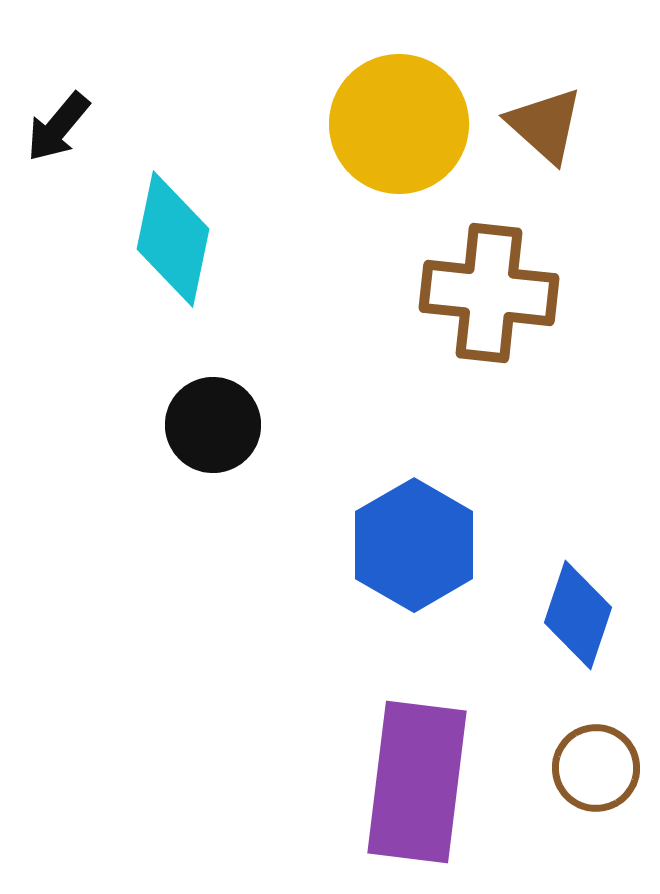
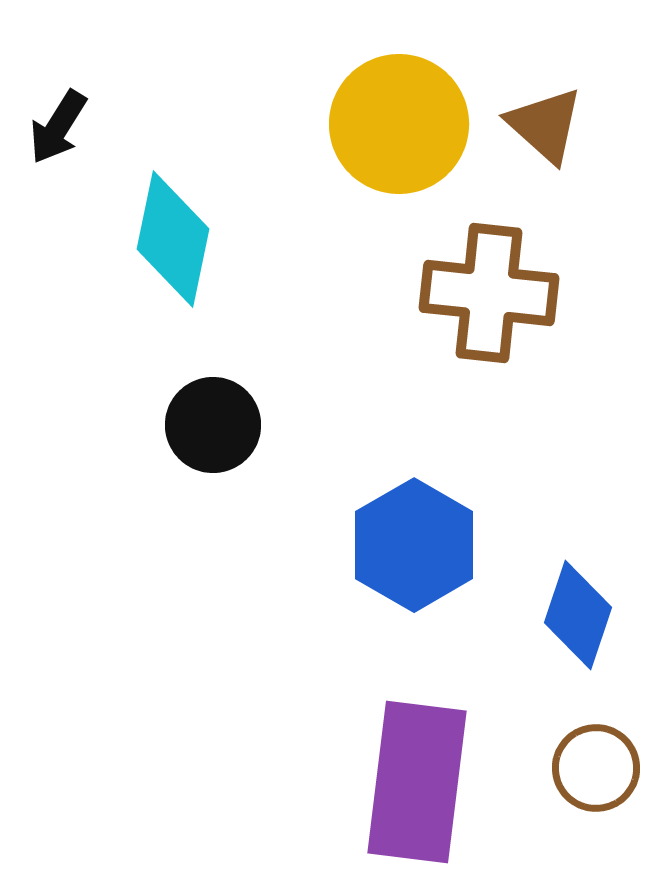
black arrow: rotated 8 degrees counterclockwise
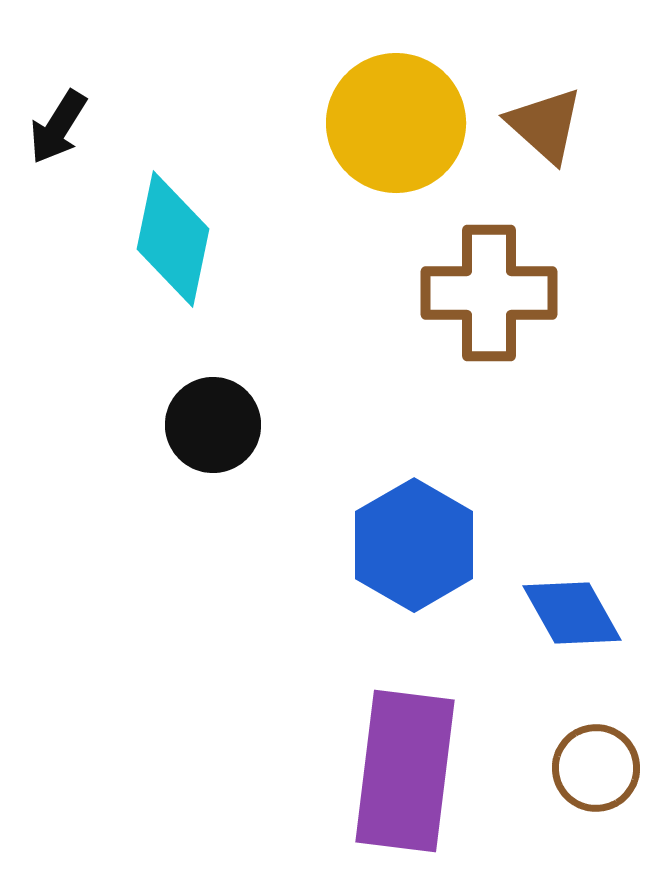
yellow circle: moved 3 px left, 1 px up
brown cross: rotated 6 degrees counterclockwise
blue diamond: moved 6 px left, 2 px up; rotated 48 degrees counterclockwise
purple rectangle: moved 12 px left, 11 px up
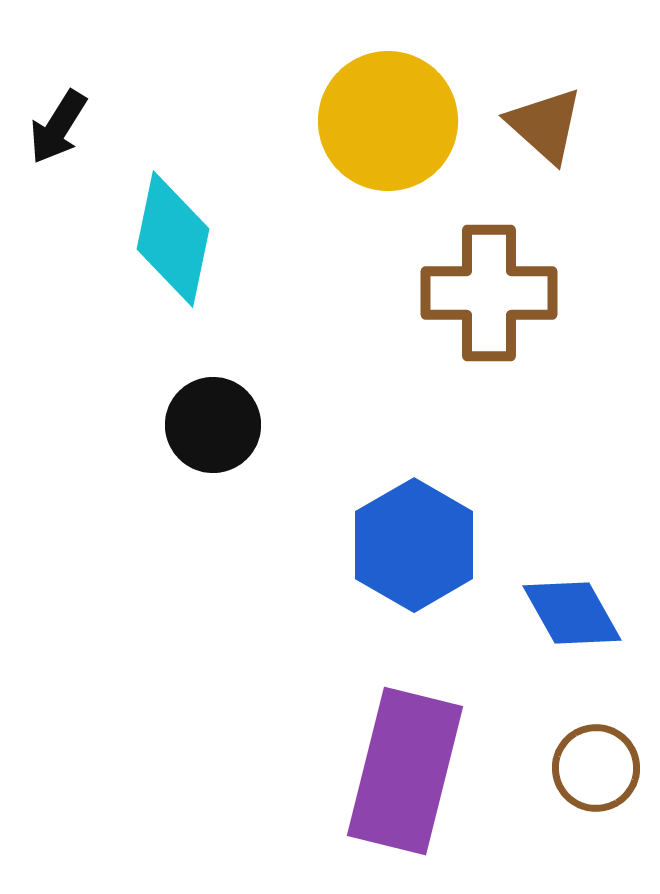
yellow circle: moved 8 px left, 2 px up
purple rectangle: rotated 7 degrees clockwise
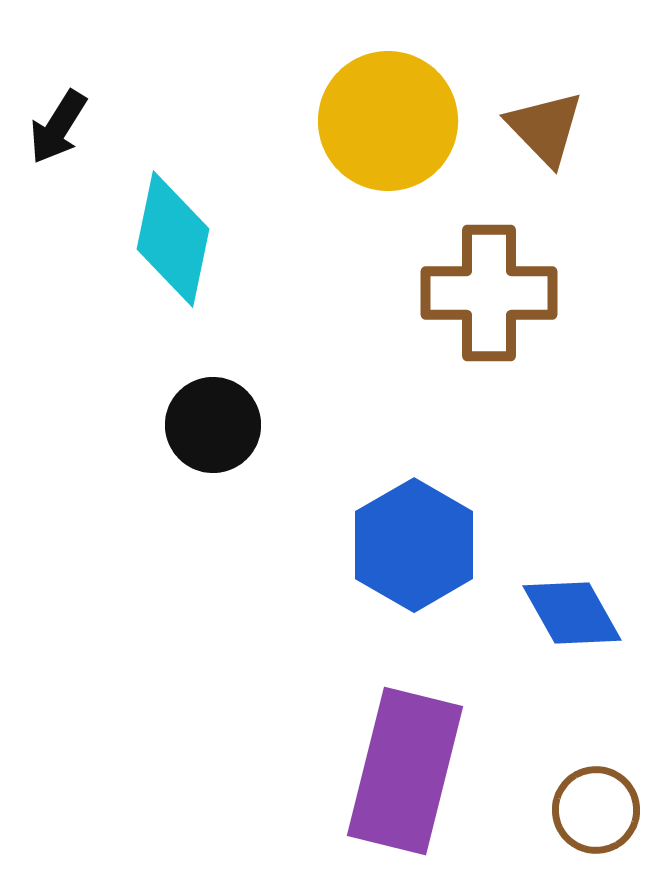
brown triangle: moved 3 px down; rotated 4 degrees clockwise
brown circle: moved 42 px down
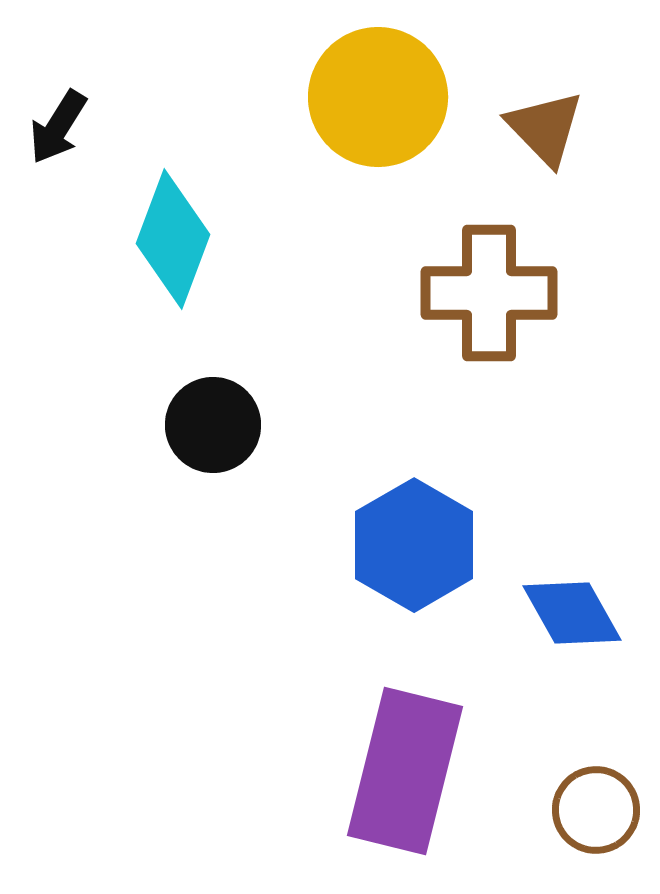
yellow circle: moved 10 px left, 24 px up
cyan diamond: rotated 9 degrees clockwise
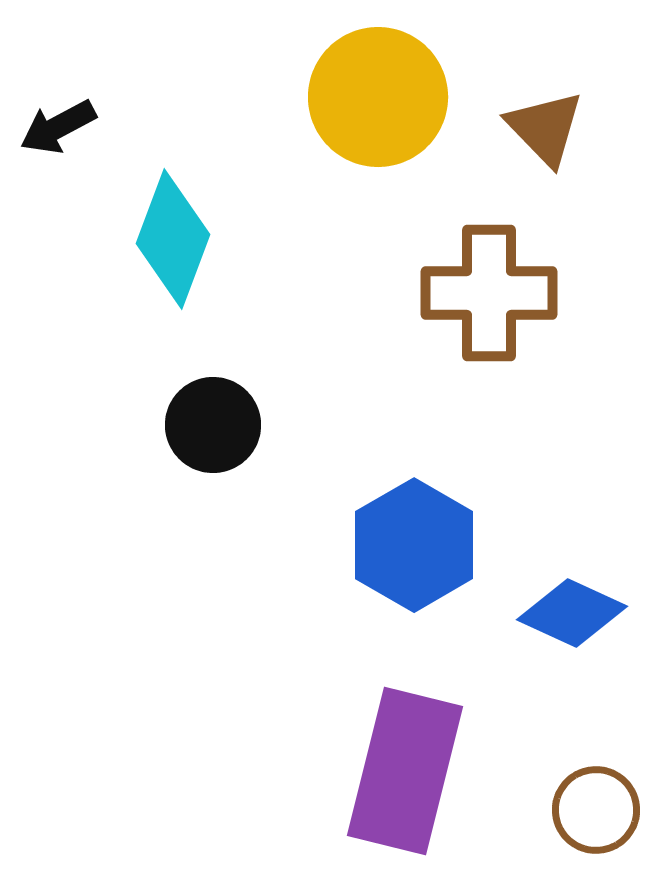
black arrow: rotated 30 degrees clockwise
blue diamond: rotated 36 degrees counterclockwise
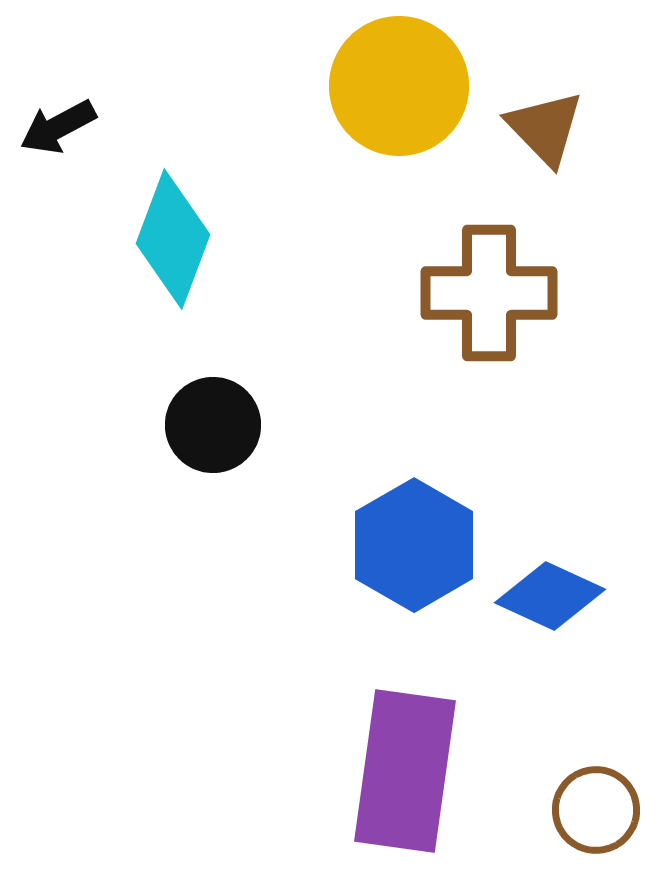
yellow circle: moved 21 px right, 11 px up
blue diamond: moved 22 px left, 17 px up
purple rectangle: rotated 6 degrees counterclockwise
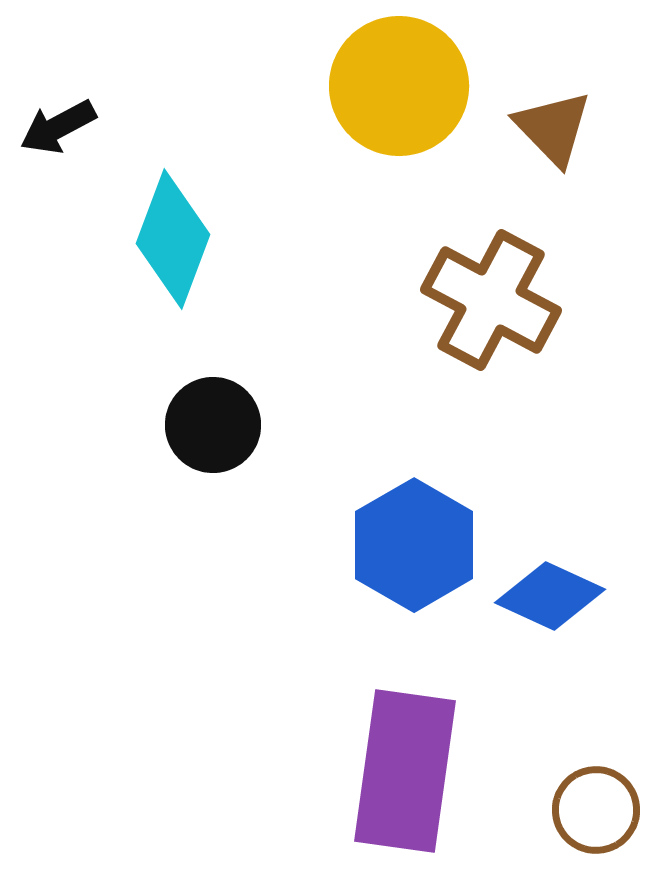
brown triangle: moved 8 px right
brown cross: moved 2 px right, 7 px down; rotated 28 degrees clockwise
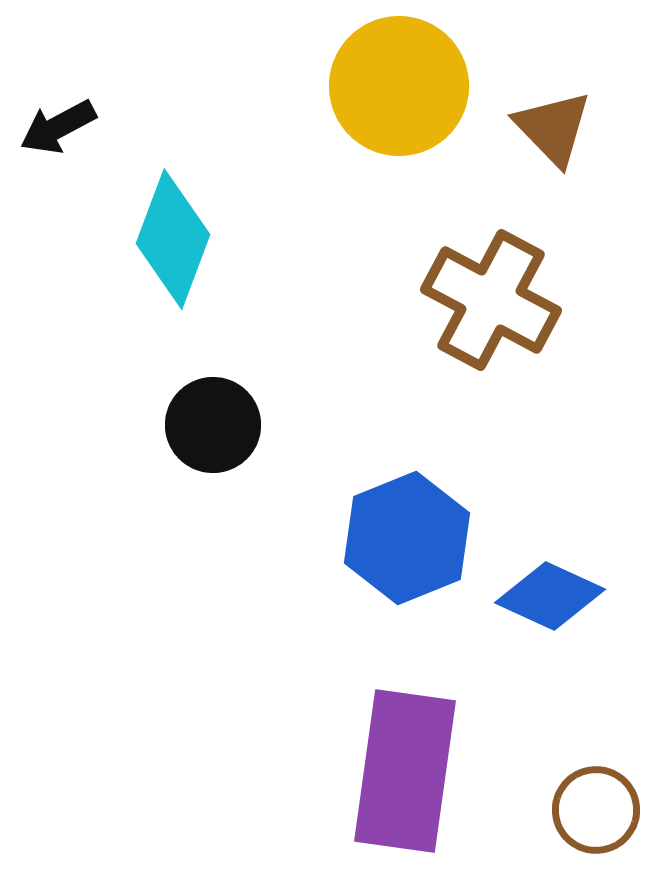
blue hexagon: moved 7 px left, 7 px up; rotated 8 degrees clockwise
